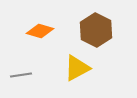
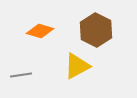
yellow triangle: moved 2 px up
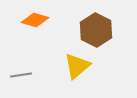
orange diamond: moved 5 px left, 11 px up
yellow triangle: rotated 12 degrees counterclockwise
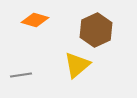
brown hexagon: rotated 8 degrees clockwise
yellow triangle: moved 1 px up
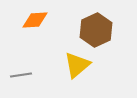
orange diamond: rotated 20 degrees counterclockwise
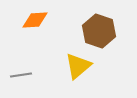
brown hexagon: moved 3 px right, 1 px down; rotated 16 degrees counterclockwise
yellow triangle: moved 1 px right, 1 px down
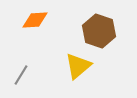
gray line: rotated 50 degrees counterclockwise
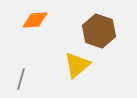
yellow triangle: moved 1 px left, 1 px up
gray line: moved 4 px down; rotated 15 degrees counterclockwise
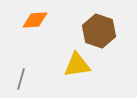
yellow triangle: rotated 32 degrees clockwise
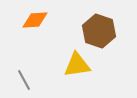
gray line: moved 3 px right, 1 px down; rotated 45 degrees counterclockwise
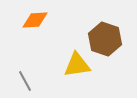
brown hexagon: moved 6 px right, 8 px down
gray line: moved 1 px right, 1 px down
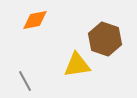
orange diamond: rotated 8 degrees counterclockwise
